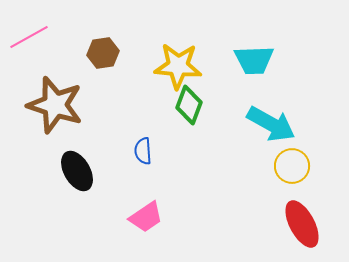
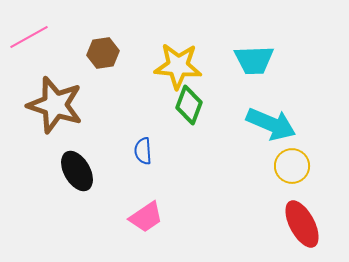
cyan arrow: rotated 6 degrees counterclockwise
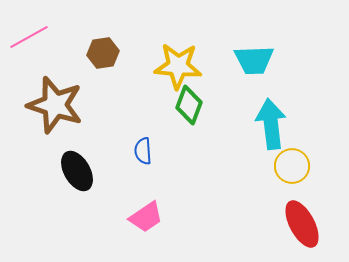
cyan arrow: rotated 120 degrees counterclockwise
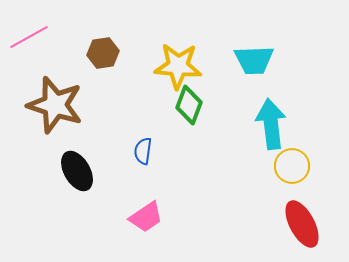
blue semicircle: rotated 12 degrees clockwise
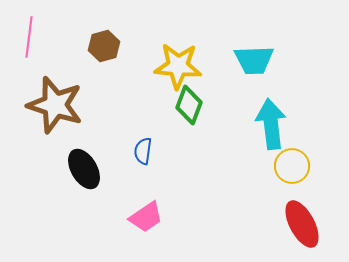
pink line: rotated 54 degrees counterclockwise
brown hexagon: moved 1 px right, 7 px up; rotated 8 degrees counterclockwise
black ellipse: moved 7 px right, 2 px up
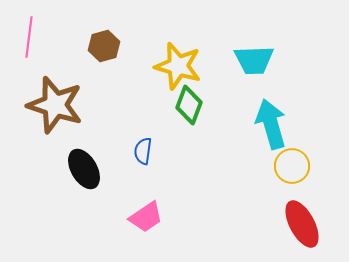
yellow star: rotated 12 degrees clockwise
cyan arrow: rotated 9 degrees counterclockwise
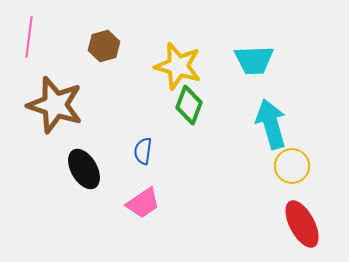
pink trapezoid: moved 3 px left, 14 px up
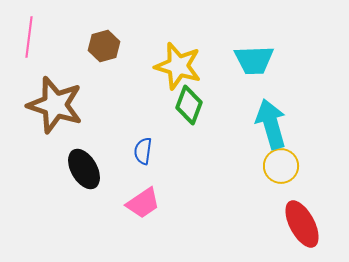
yellow circle: moved 11 px left
